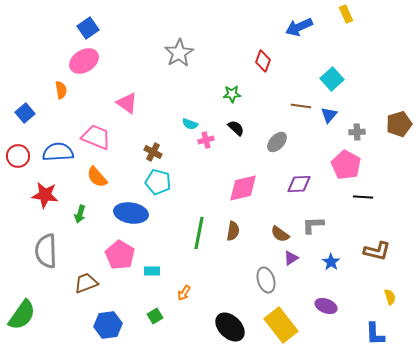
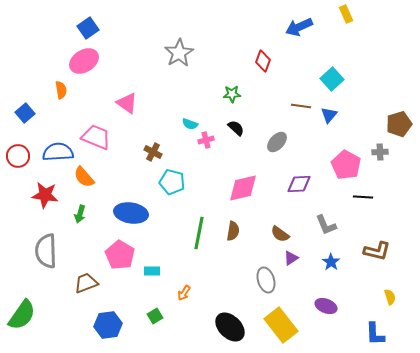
gray cross at (357, 132): moved 23 px right, 20 px down
orange semicircle at (97, 177): moved 13 px left
cyan pentagon at (158, 182): moved 14 px right
gray L-shape at (313, 225): moved 13 px right; rotated 110 degrees counterclockwise
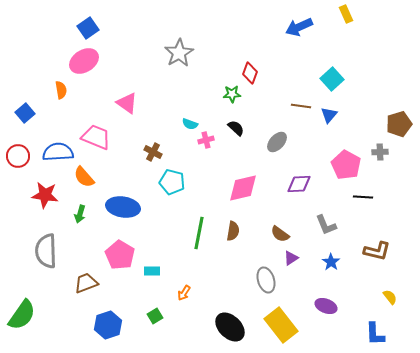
red diamond at (263, 61): moved 13 px left, 12 px down
blue ellipse at (131, 213): moved 8 px left, 6 px up
yellow semicircle at (390, 297): rotated 21 degrees counterclockwise
blue hexagon at (108, 325): rotated 12 degrees counterclockwise
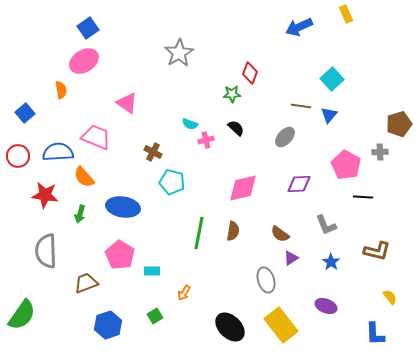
gray ellipse at (277, 142): moved 8 px right, 5 px up
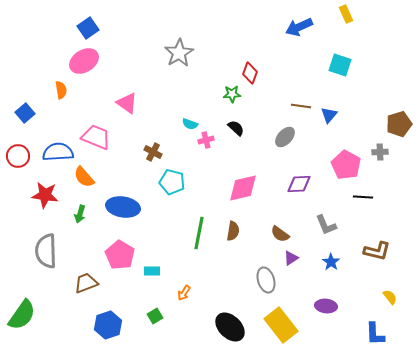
cyan square at (332, 79): moved 8 px right, 14 px up; rotated 30 degrees counterclockwise
purple ellipse at (326, 306): rotated 15 degrees counterclockwise
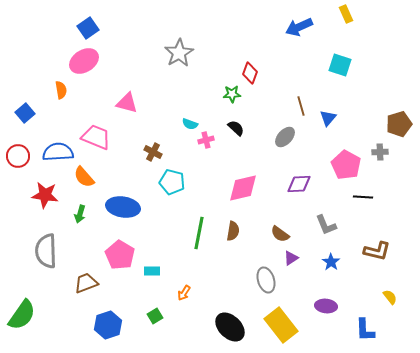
pink triangle at (127, 103): rotated 20 degrees counterclockwise
brown line at (301, 106): rotated 66 degrees clockwise
blue triangle at (329, 115): moved 1 px left, 3 px down
blue L-shape at (375, 334): moved 10 px left, 4 px up
